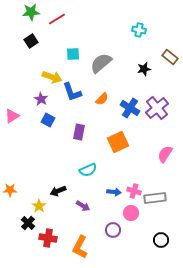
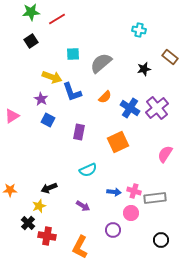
orange semicircle: moved 3 px right, 2 px up
black arrow: moved 9 px left, 3 px up
yellow star: rotated 16 degrees clockwise
red cross: moved 1 px left, 2 px up
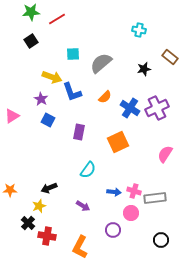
purple cross: rotated 15 degrees clockwise
cyan semicircle: rotated 30 degrees counterclockwise
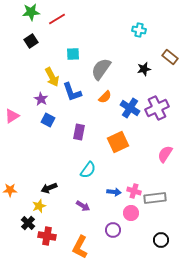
gray semicircle: moved 6 px down; rotated 15 degrees counterclockwise
yellow arrow: rotated 42 degrees clockwise
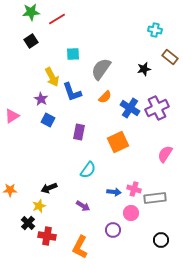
cyan cross: moved 16 px right
pink cross: moved 2 px up
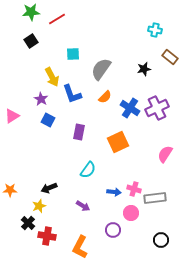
blue L-shape: moved 2 px down
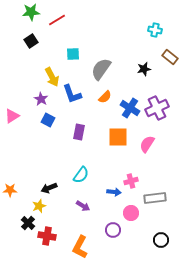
red line: moved 1 px down
orange square: moved 5 px up; rotated 25 degrees clockwise
pink semicircle: moved 18 px left, 10 px up
cyan semicircle: moved 7 px left, 5 px down
pink cross: moved 3 px left, 8 px up; rotated 32 degrees counterclockwise
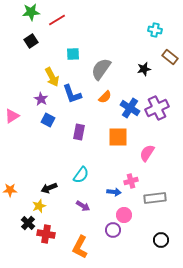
pink semicircle: moved 9 px down
pink circle: moved 7 px left, 2 px down
red cross: moved 1 px left, 2 px up
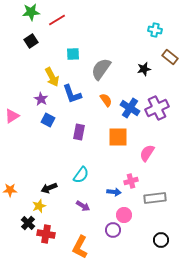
orange semicircle: moved 1 px right, 3 px down; rotated 80 degrees counterclockwise
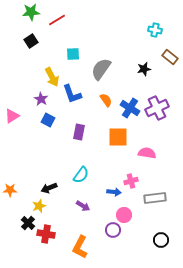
pink semicircle: rotated 66 degrees clockwise
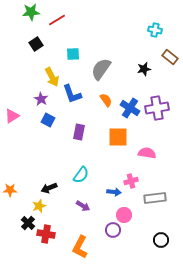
black square: moved 5 px right, 3 px down
purple cross: rotated 15 degrees clockwise
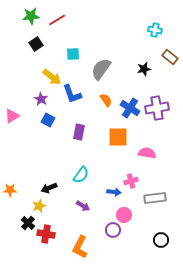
green star: moved 4 px down
yellow arrow: rotated 24 degrees counterclockwise
